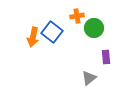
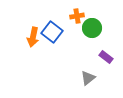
green circle: moved 2 px left
purple rectangle: rotated 48 degrees counterclockwise
gray triangle: moved 1 px left
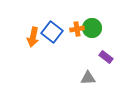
orange cross: moved 13 px down
gray triangle: rotated 35 degrees clockwise
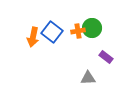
orange cross: moved 1 px right, 2 px down
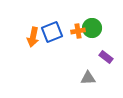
blue square: rotated 30 degrees clockwise
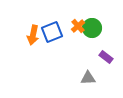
orange cross: moved 5 px up; rotated 32 degrees counterclockwise
orange arrow: moved 2 px up
